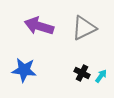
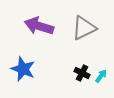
blue star: moved 1 px left, 1 px up; rotated 15 degrees clockwise
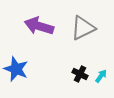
gray triangle: moved 1 px left
blue star: moved 7 px left
black cross: moved 2 px left, 1 px down
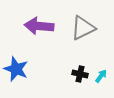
purple arrow: rotated 12 degrees counterclockwise
black cross: rotated 14 degrees counterclockwise
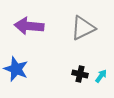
purple arrow: moved 10 px left
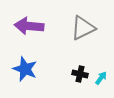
blue star: moved 9 px right
cyan arrow: moved 2 px down
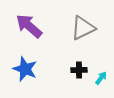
purple arrow: rotated 36 degrees clockwise
black cross: moved 1 px left, 4 px up; rotated 14 degrees counterclockwise
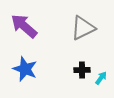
purple arrow: moved 5 px left
black cross: moved 3 px right
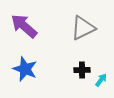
cyan arrow: moved 2 px down
